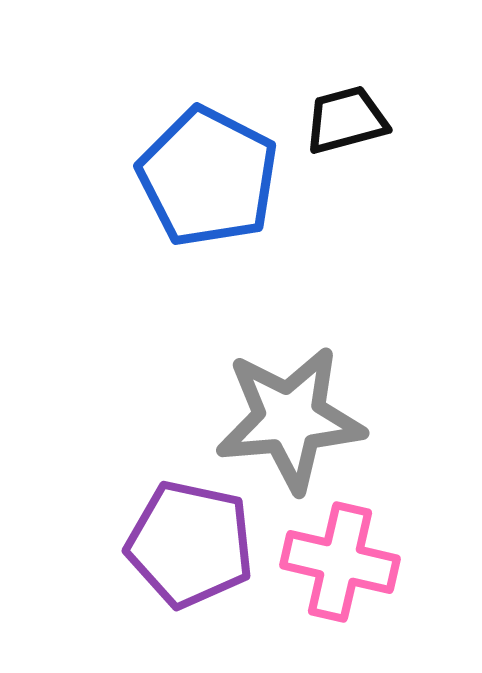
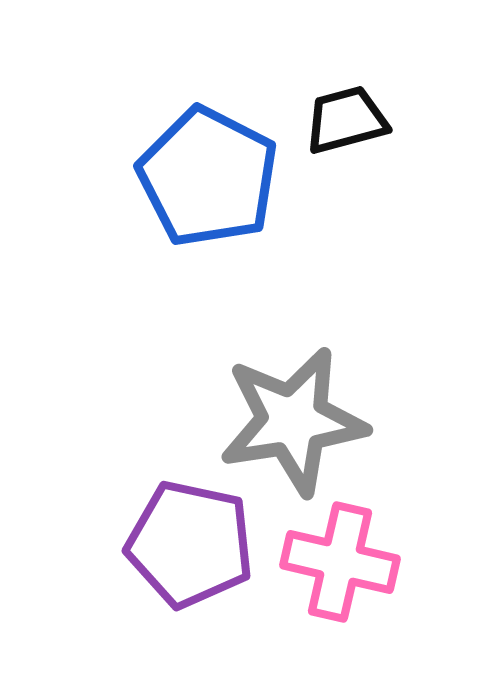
gray star: moved 3 px right, 2 px down; rotated 4 degrees counterclockwise
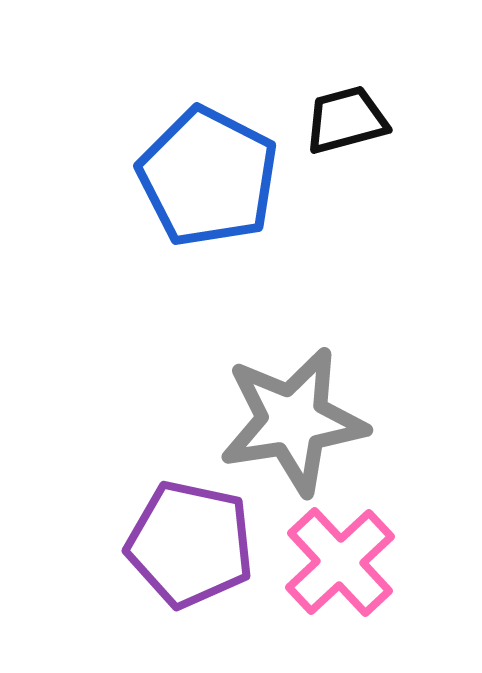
pink cross: rotated 34 degrees clockwise
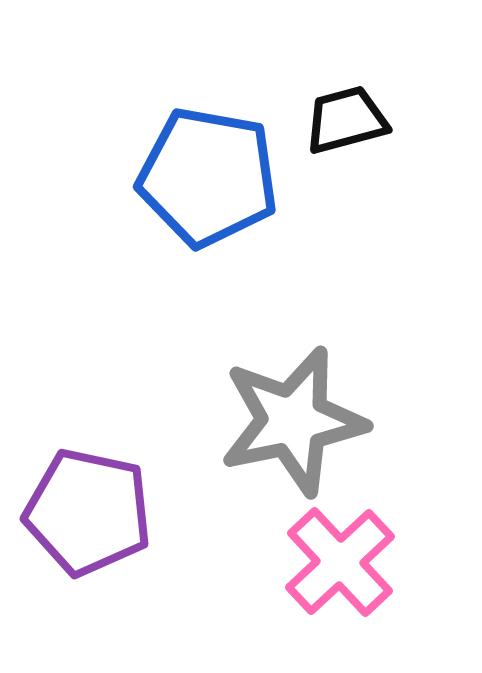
blue pentagon: rotated 17 degrees counterclockwise
gray star: rotated 3 degrees counterclockwise
purple pentagon: moved 102 px left, 32 px up
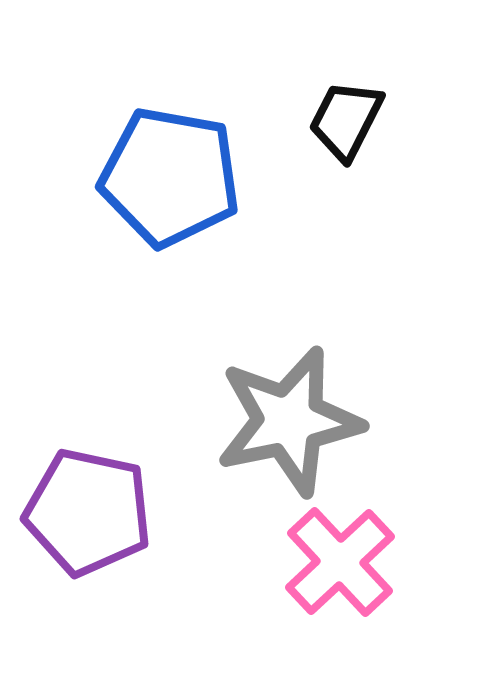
black trapezoid: rotated 48 degrees counterclockwise
blue pentagon: moved 38 px left
gray star: moved 4 px left
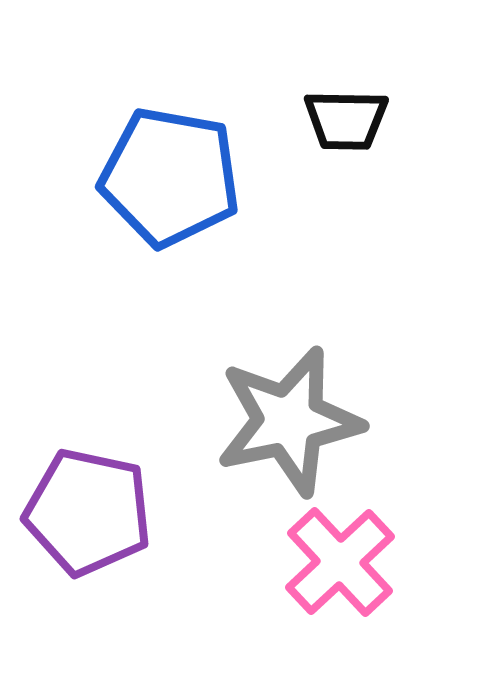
black trapezoid: rotated 116 degrees counterclockwise
